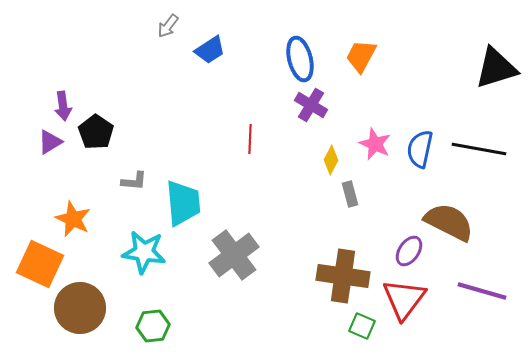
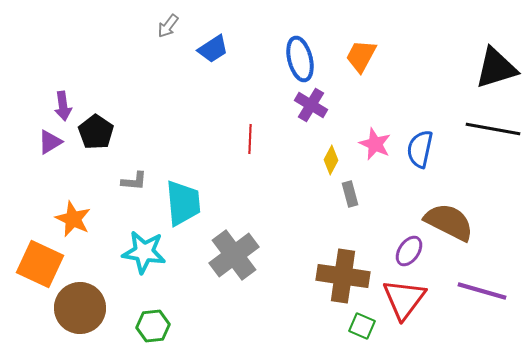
blue trapezoid: moved 3 px right, 1 px up
black line: moved 14 px right, 20 px up
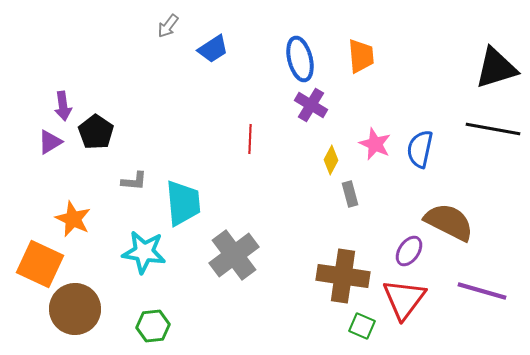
orange trapezoid: rotated 147 degrees clockwise
brown circle: moved 5 px left, 1 px down
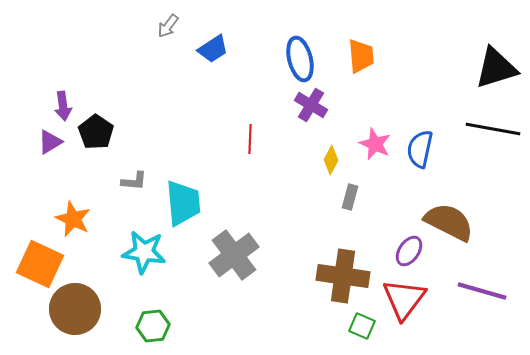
gray rectangle: moved 3 px down; rotated 30 degrees clockwise
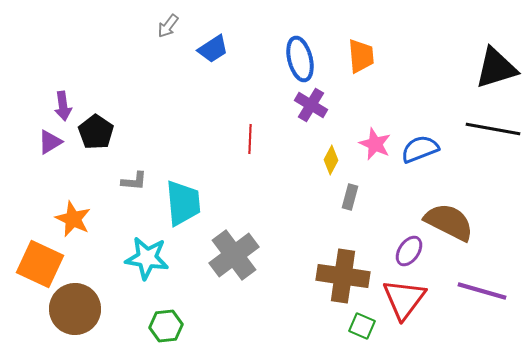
blue semicircle: rotated 57 degrees clockwise
cyan star: moved 3 px right, 6 px down
green hexagon: moved 13 px right
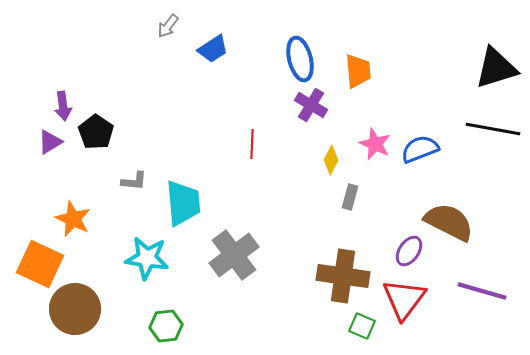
orange trapezoid: moved 3 px left, 15 px down
red line: moved 2 px right, 5 px down
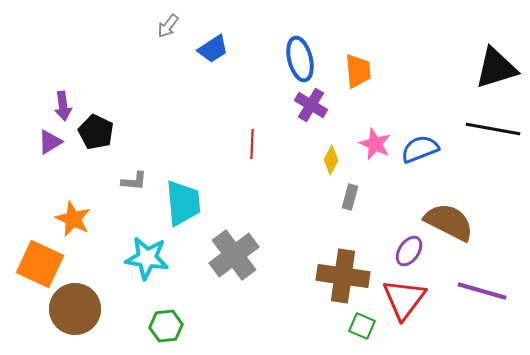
black pentagon: rotated 8 degrees counterclockwise
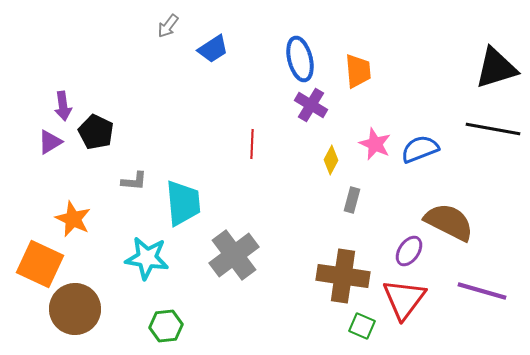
gray rectangle: moved 2 px right, 3 px down
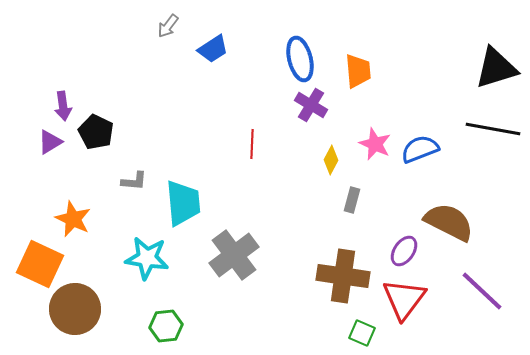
purple ellipse: moved 5 px left
purple line: rotated 27 degrees clockwise
green square: moved 7 px down
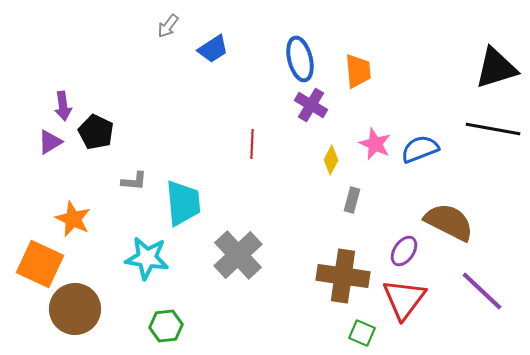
gray cross: moved 4 px right; rotated 6 degrees counterclockwise
